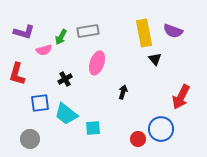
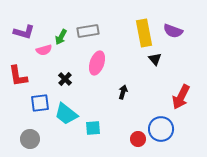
red L-shape: moved 1 px right, 2 px down; rotated 25 degrees counterclockwise
black cross: rotated 16 degrees counterclockwise
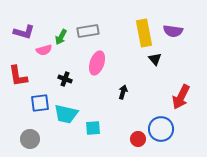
purple semicircle: rotated 12 degrees counterclockwise
black cross: rotated 24 degrees counterclockwise
cyan trapezoid: rotated 25 degrees counterclockwise
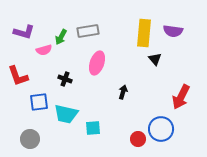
yellow rectangle: rotated 16 degrees clockwise
red L-shape: rotated 10 degrees counterclockwise
blue square: moved 1 px left, 1 px up
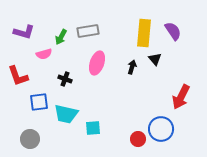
purple semicircle: rotated 132 degrees counterclockwise
pink semicircle: moved 4 px down
black arrow: moved 9 px right, 25 px up
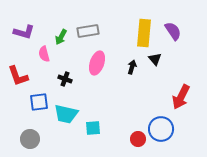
pink semicircle: rotated 91 degrees clockwise
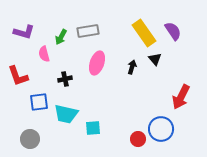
yellow rectangle: rotated 40 degrees counterclockwise
black cross: rotated 32 degrees counterclockwise
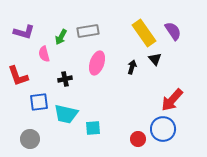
red arrow: moved 9 px left, 3 px down; rotated 15 degrees clockwise
blue circle: moved 2 px right
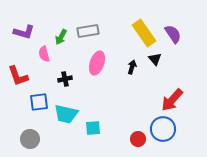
purple semicircle: moved 3 px down
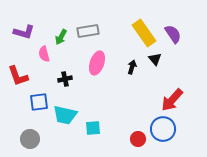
cyan trapezoid: moved 1 px left, 1 px down
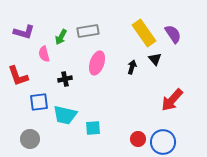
blue circle: moved 13 px down
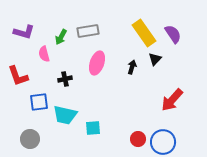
black triangle: rotated 24 degrees clockwise
